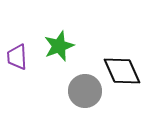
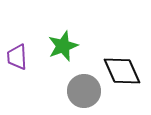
green star: moved 4 px right
gray circle: moved 1 px left
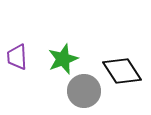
green star: moved 13 px down
black diamond: rotated 9 degrees counterclockwise
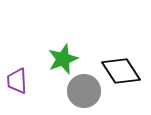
purple trapezoid: moved 24 px down
black diamond: moved 1 px left
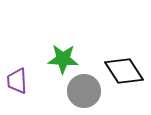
green star: rotated 24 degrees clockwise
black diamond: moved 3 px right
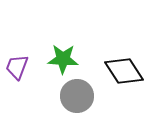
purple trapezoid: moved 14 px up; rotated 24 degrees clockwise
gray circle: moved 7 px left, 5 px down
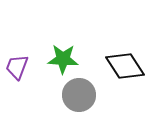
black diamond: moved 1 px right, 5 px up
gray circle: moved 2 px right, 1 px up
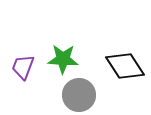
purple trapezoid: moved 6 px right
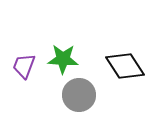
purple trapezoid: moved 1 px right, 1 px up
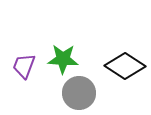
black diamond: rotated 24 degrees counterclockwise
gray circle: moved 2 px up
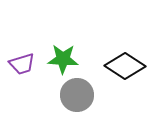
purple trapezoid: moved 2 px left, 2 px up; rotated 128 degrees counterclockwise
gray circle: moved 2 px left, 2 px down
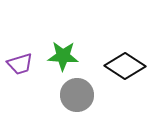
green star: moved 3 px up
purple trapezoid: moved 2 px left
